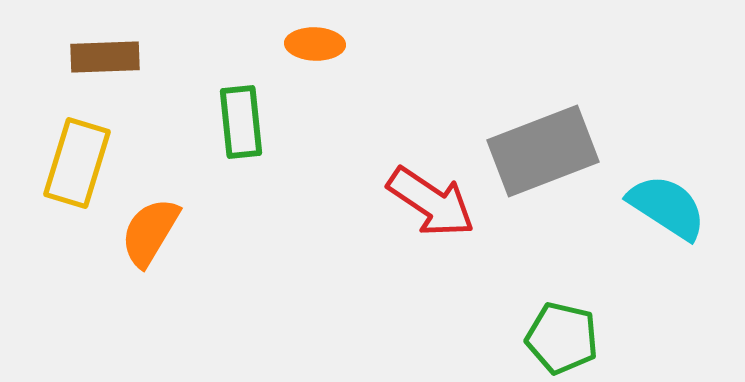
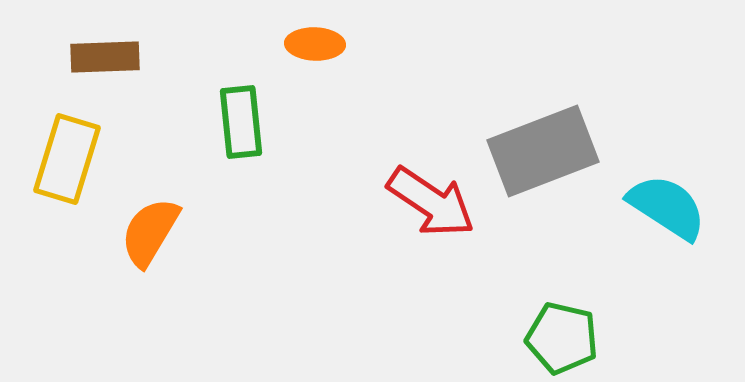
yellow rectangle: moved 10 px left, 4 px up
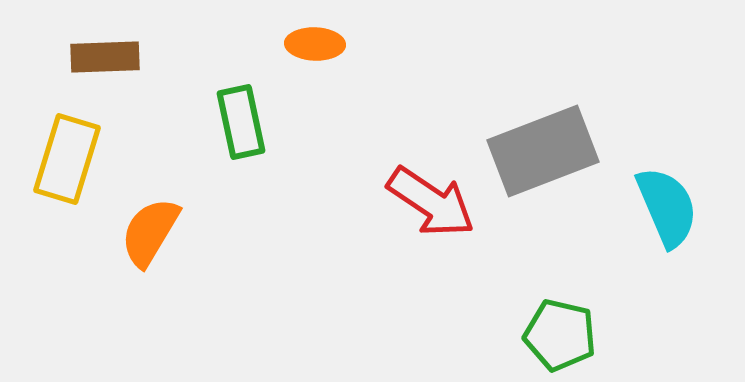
green rectangle: rotated 6 degrees counterclockwise
cyan semicircle: rotated 34 degrees clockwise
green pentagon: moved 2 px left, 3 px up
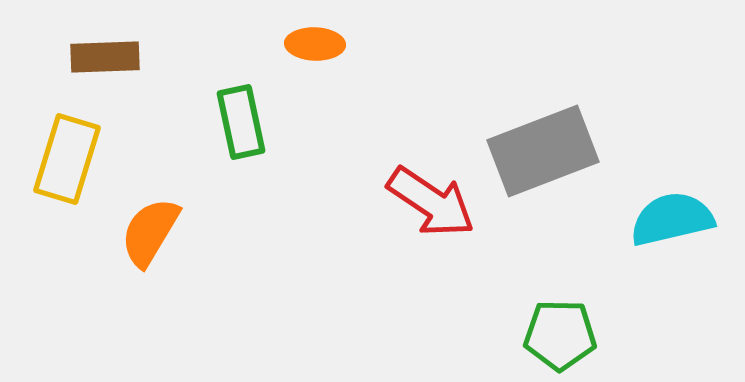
cyan semicircle: moved 5 px right, 12 px down; rotated 80 degrees counterclockwise
green pentagon: rotated 12 degrees counterclockwise
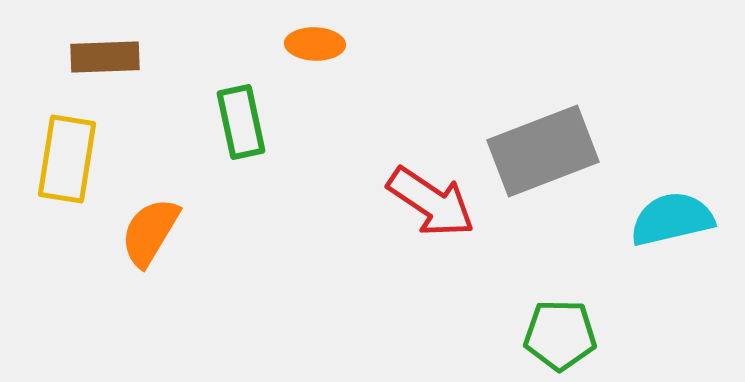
yellow rectangle: rotated 8 degrees counterclockwise
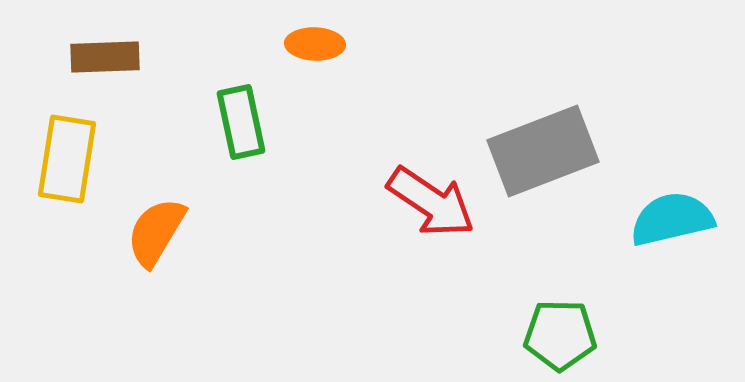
orange semicircle: moved 6 px right
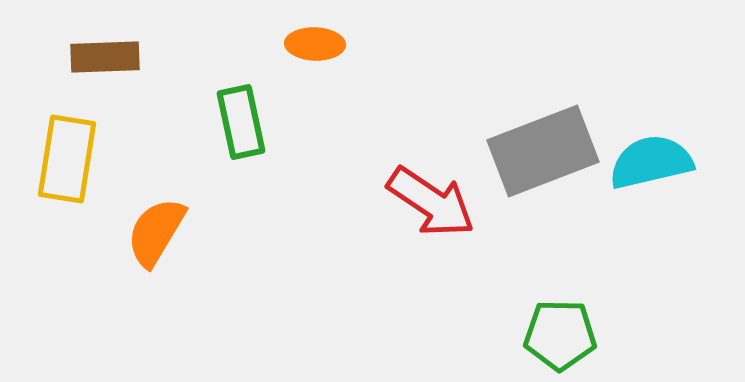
cyan semicircle: moved 21 px left, 57 px up
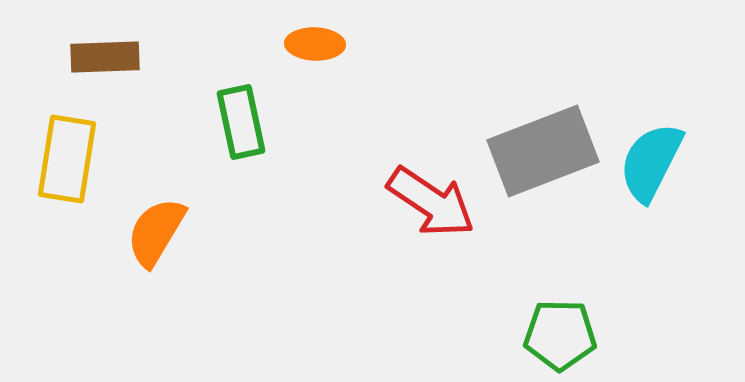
cyan semicircle: rotated 50 degrees counterclockwise
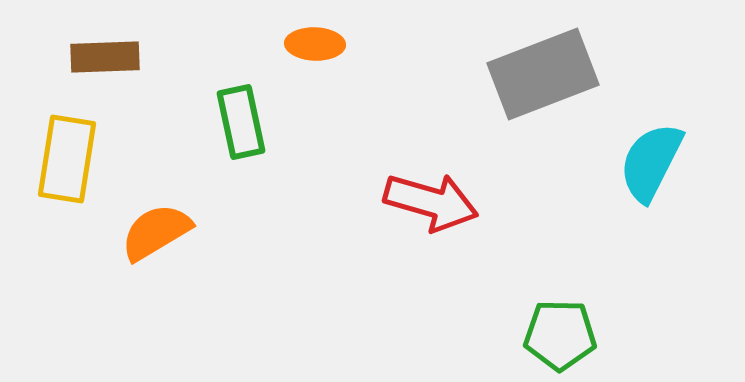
gray rectangle: moved 77 px up
red arrow: rotated 18 degrees counterclockwise
orange semicircle: rotated 28 degrees clockwise
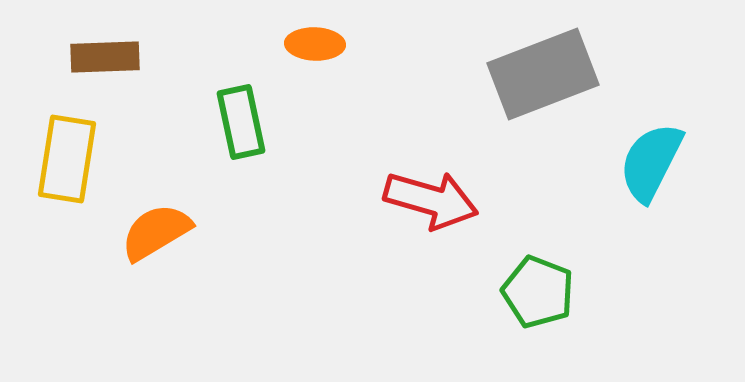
red arrow: moved 2 px up
green pentagon: moved 22 px left, 43 px up; rotated 20 degrees clockwise
